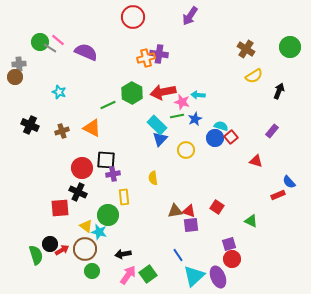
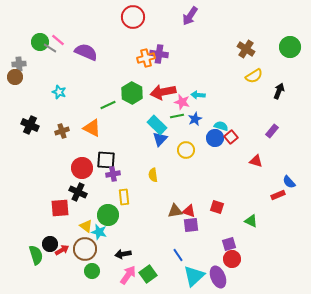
yellow semicircle at (153, 178): moved 3 px up
red square at (217, 207): rotated 16 degrees counterclockwise
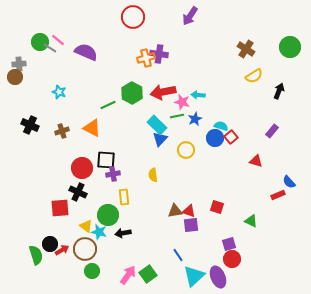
black arrow at (123, 254): moved 21 px up
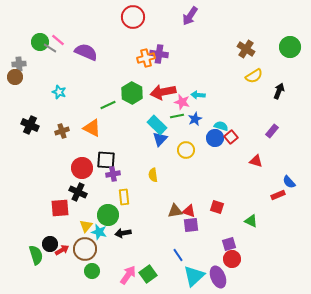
yellow triangle at (86, 226): rotated 32 degrees clockwise
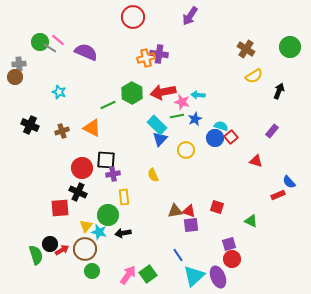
yellow semicircle at (153, 175): rotated 16 degrees counterclockwise
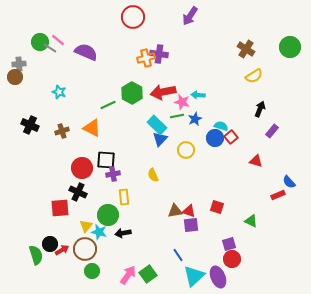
black arrow at (279, 91): moved 19 px left, 18 px down
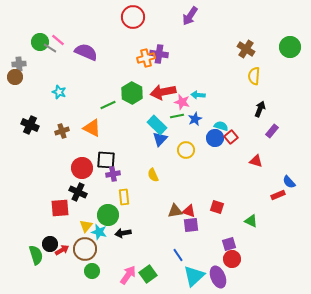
yellow semicircle at (254, 76): rotated 126 degrees clockwise
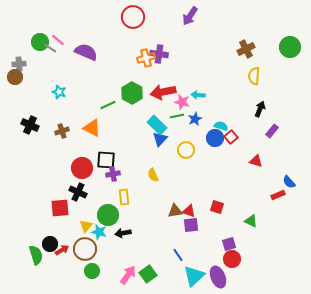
brown cross at (246, 49): rotated 30 degrees clockwise
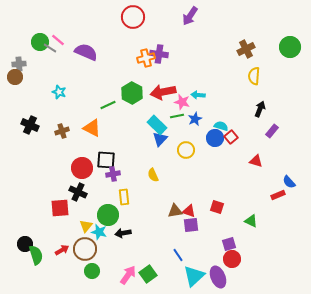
black circle at (50, 244): moved 25 px left
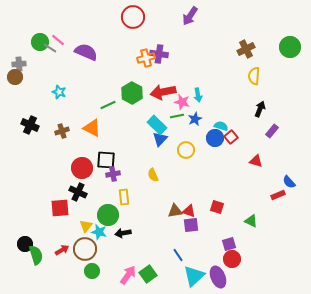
cyan arrow at (198, 95): rotated 104 degrees counterclockwise
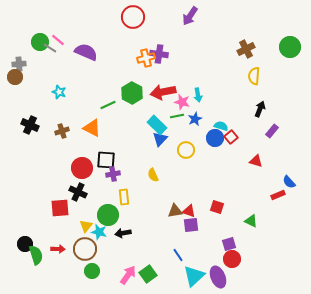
red arrow at (62, 250): moved 4 px left, 1 px up; rotated 32 degrees clockwise
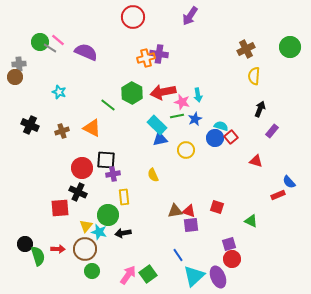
green line at (108, 105): rotated 63 degrees clockwise
blue triangle at (160, 139): rotated 35 degrees clockwise
green semicircle at (36, 255): moved 2 px right, 1 px down
